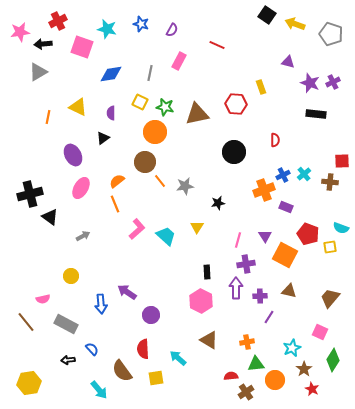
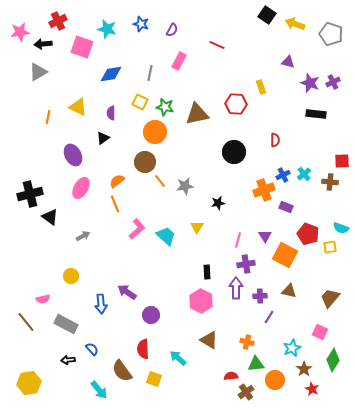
orange cross at (247, 342): rotated 24 degrees clockwise
yellow square at (156, 378): moved 2 px left, 1 px down; rotated 28 degrees clockwise
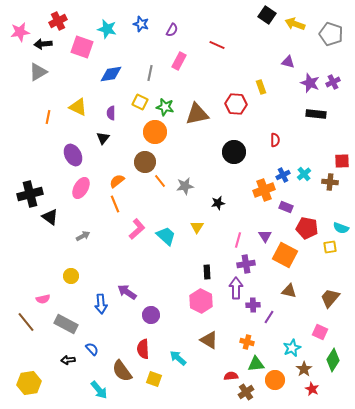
black triangle at (103, 138): rotated 16 degrees counterclockwise
red pentagon at (308, 234): moved 1 px left, 6 px up; rotated 10 degrees counterclockwise
purple cross at (260, 296): moved 7 px left, 9 px down
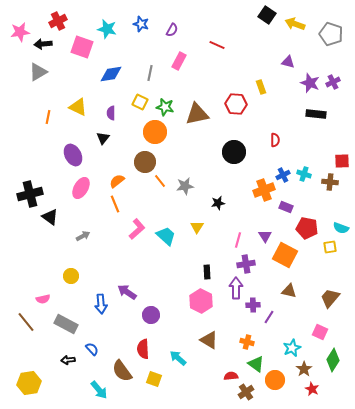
cyan cross at (304, 174): rotated 32 degrees counterclockwise
green triangle at (256, 364): rotated 42 degrees clockwise
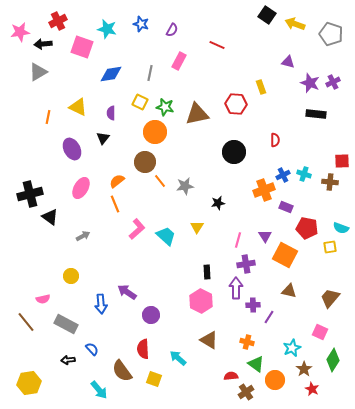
purple ellipse at (73, 155): moved 1 px left, 6 px up
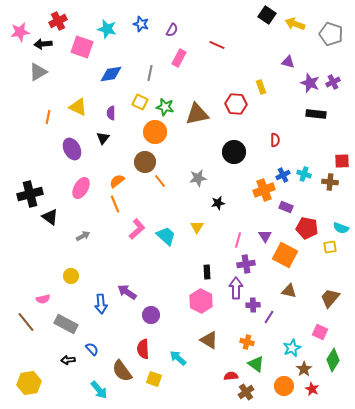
pink rectangle at (179, 61): moved 3 px up
gray star at (185, 186): moved 13 px right, 8 px up
orange circle at (275, 380): moved 9 px right, 6 px down
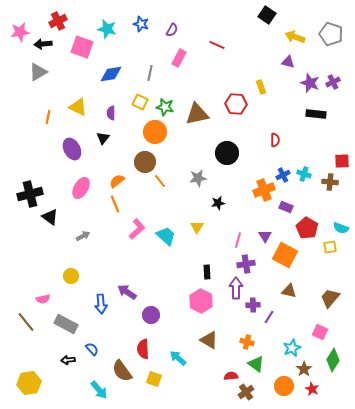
yellow arrow at (295, 24): moved 13 px down
black circle at (234, 152): moved 7 px left, 1 px down
red pentagon at (307, 228): rotated 20 degrees clockwise
